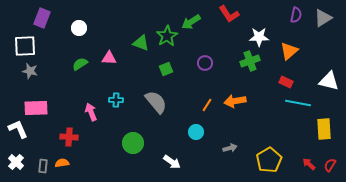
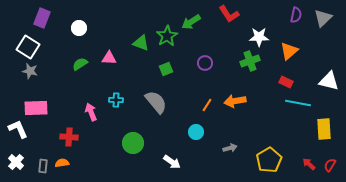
gray triangle: rotated 12 degrees counterclockwise
white square: moved 3 px right, 1 px down; rotated 35 degrees clockwise
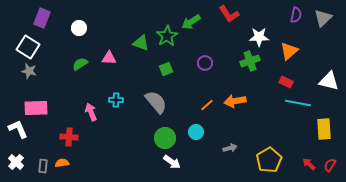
gray star: moved 1 px left
orange line: rotated 16 degrees clockwise
green circle: moved 32 px right, 5 px up
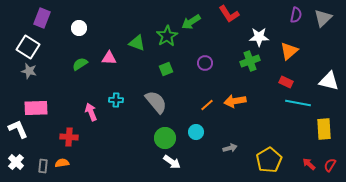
green triangle: moved 4 px left
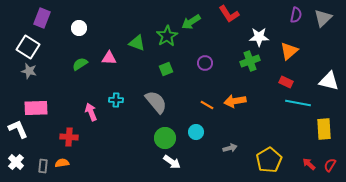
orange line: rotated 72 degrees clockwise
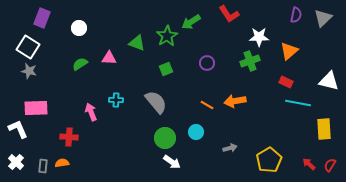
purple circle: moved 2 px right
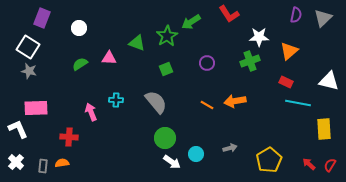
cyan circle: moved 22 px down
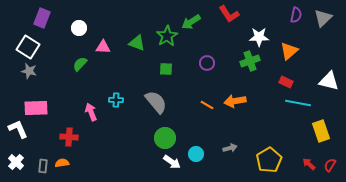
pink triangle: moved 6 px left, 11 px up
green semicircle: rotated 14 degrees counterclockwise
green square: rotated 24 degrees clockwise
yellow rectangle: moved 3 px left, 2 px down; rotated 15 degrees counterclockwise
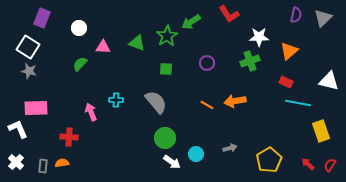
red arrow: moved 1 px left
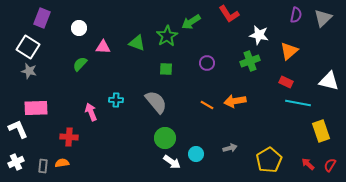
white star: moved 2 px up; rotated 12 degrees clockwise
white cross: rotated 21 degrees clockwise
